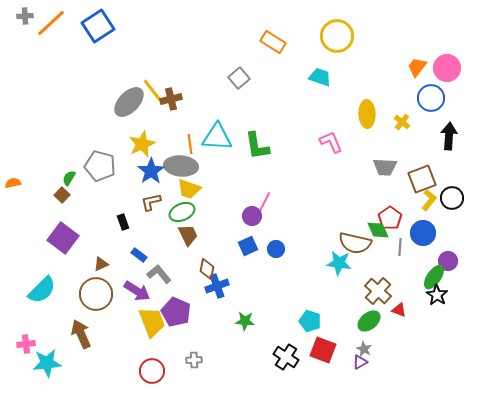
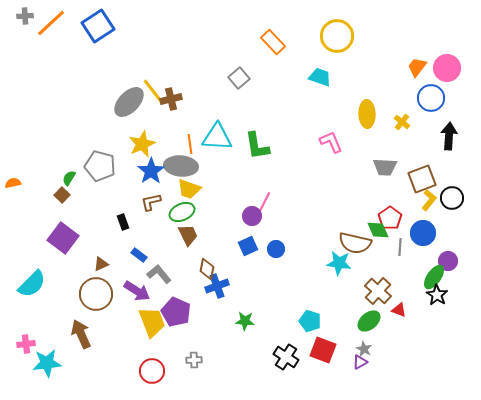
orange rectangle at (273, 42): rotated 15 degrees clockwise
cyan semicircle at (42, 290): moved 10 px left, 6 px up
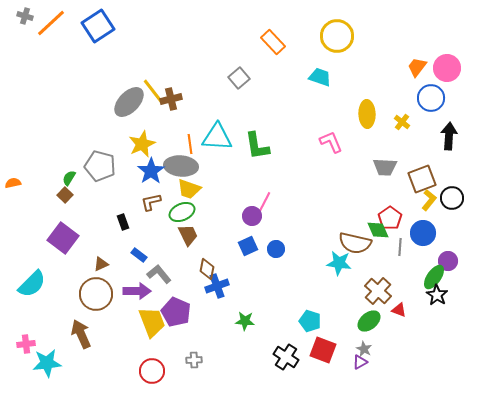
gray cross at (25, 16): rotated 21 degrees clockwise
brown square at (62, 195): moved 3 px right
purple arrow at (137, 291): rotated 32 degrees counterclockwise
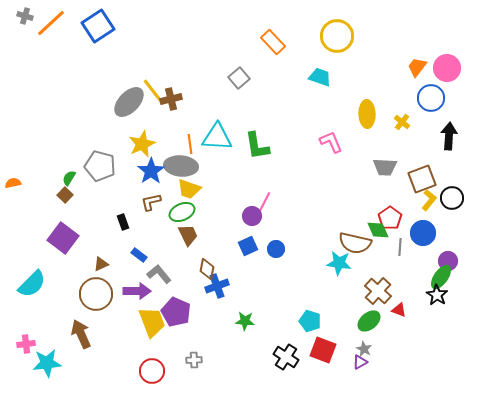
green ellipse at (434, 277): moved 7 px right
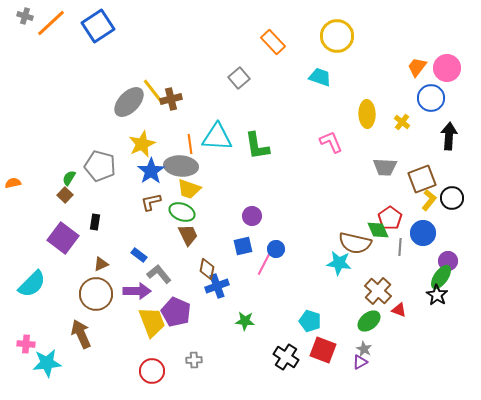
pink line at (264, 203): moved 61 px down
green ellipse at (182, 212): rotated 45 degrees clockwise
black rectangle at (123, 222): moved 28 px left; rotated 28 degrees clockwise
blue square at (248, 246): moved 5 px left; rotated 12 degrees clockwise
pink cross at (26, 344): rotated 12 degrees clockwise
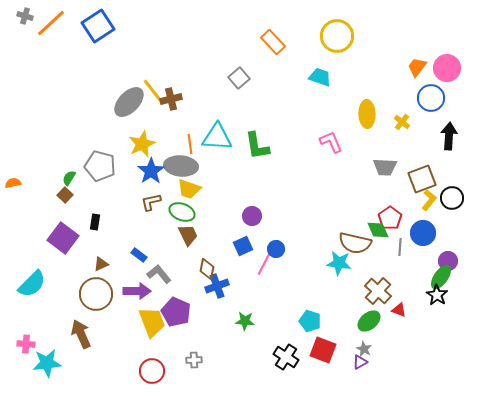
blue square at (243, 246): rotated 12 degrees counterclockwise
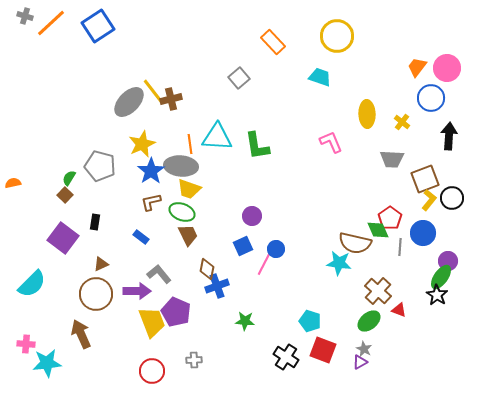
gray trapezoid at (385, 167): moved 7 px right, 8 px up
brown square at (422, 179): moved 3 px right
blue rectangle at (139, 255): moved 2 px right, 18 px up
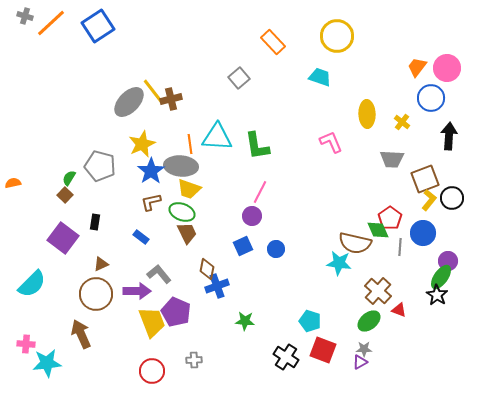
brown trapezoid at (188, 235): moved 1 px left, 2 px up
pink line at (264, 264): moved 4 px left, 72 px up
gray star at (364, 349): rotated 28 degrees counterclockwise
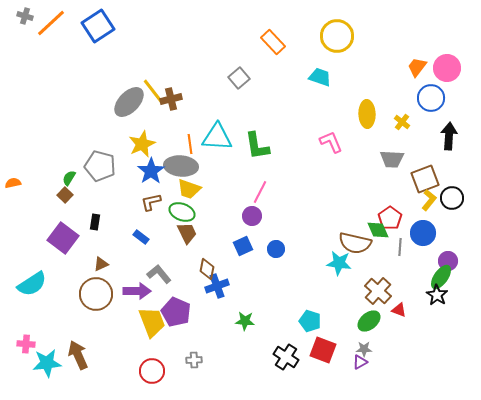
cyan semicircle at (32, 284): rotated 12 degrees clockwise
brown arrow at (81, 334): moved 3 px left, 21 px down
